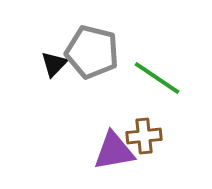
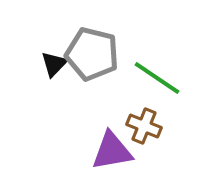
gray pentagon: moved 2 px down
brown cross: moved 10 px up; rotated 28 degrees clockwise
purple triangle: moved 2 px left
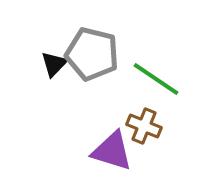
green line: moved 1 px left, 1 px down
purple triangle: rotated 27 degrees clockwise
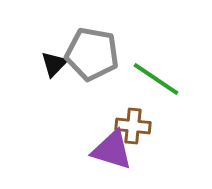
gray pentagon: rotated 4 degrees counterclockwise
brown cross: moved 11 px left; rotated 16 degrees counterclockwise
purple triangle: moved 1 px up
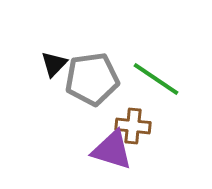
gray pentagon: moved 25 px down; rotated 18 degrees counterclockwise
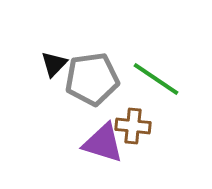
purple triangle: moved 9 px left, 7 px up
